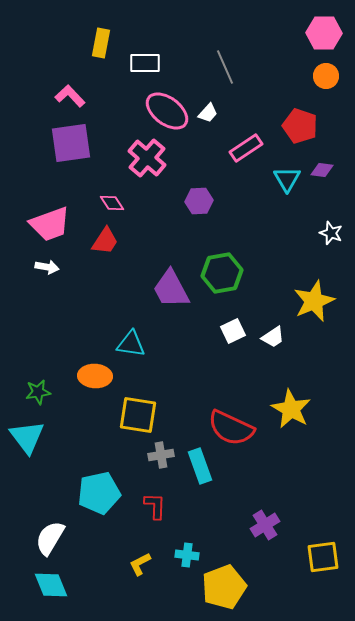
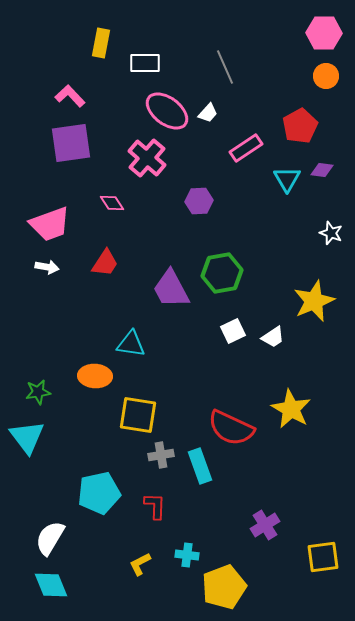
red pentagon at (300, 126): rotated 24 degrees clockwise
red trapezoid at (105, 241): moved 22 px down
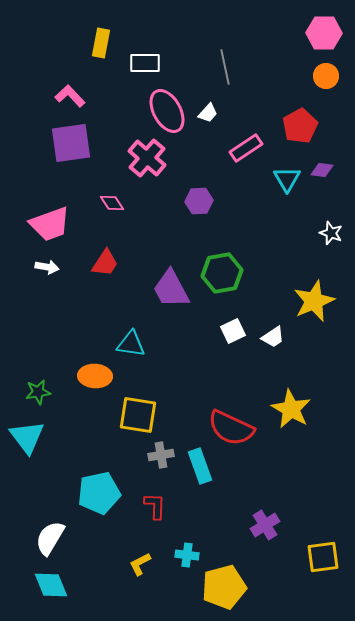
gray line at (225, 67): rotated 12 degrees clockwise
pink ellipse at (167, 111): rotated 24 degrees clockwise
yellow pentagon at (224, 587): rotated 6 degrees clockwise
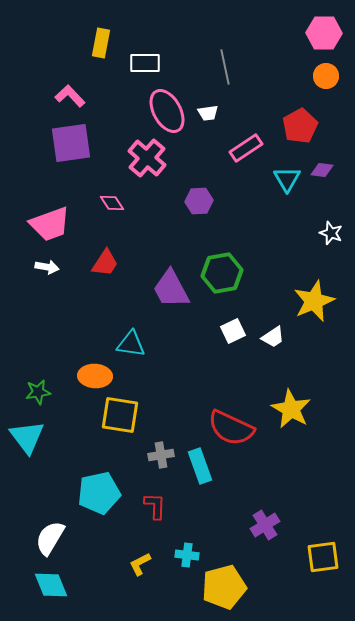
white trapezoid at (208, 113): rotated 40 degrees clockwise
yellow square at (138, 415): moved 18 px left
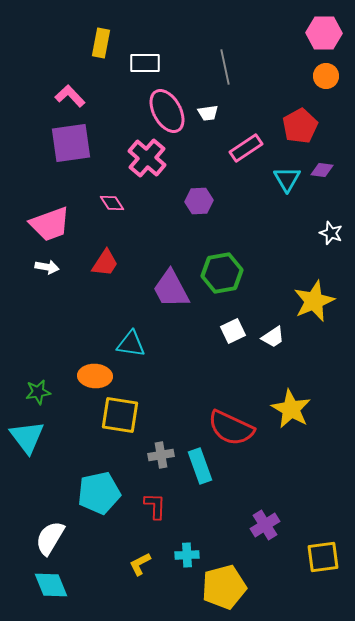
cyan cross at (187, 555): rotated 10 degrees counterclockwise
